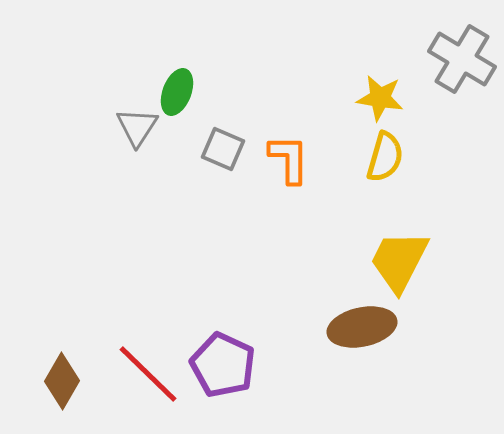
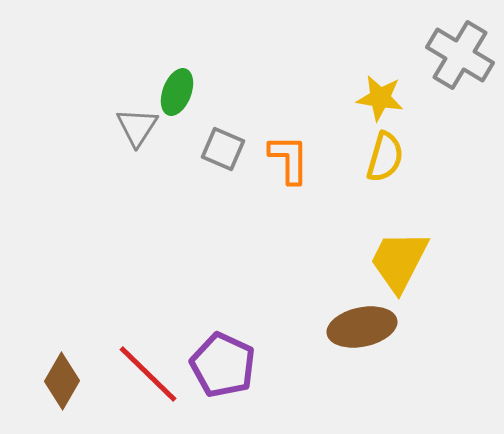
gray cross: moved 2 px left, 4 px up
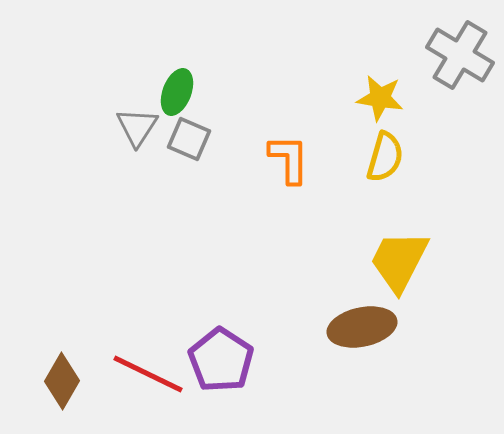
gray square: moved 34 px left, 10 px up
purple pentagon: moved 2 px left, 5 px up; rotated 8 degrees clockwise
red line: rotated 18 degrees counterclockwise
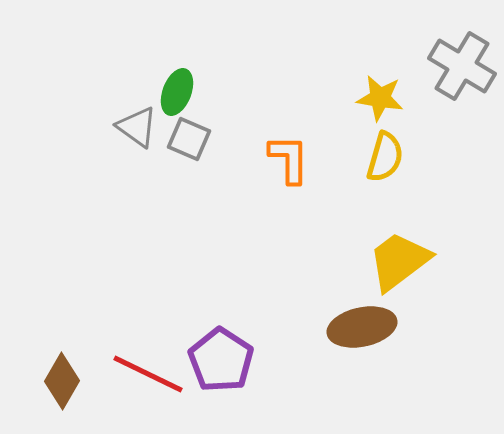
gray cross: moved 2 px right, 11 px down
gray triangle: rotated 27 degrees counterclockwise
yellow trapezoid: rotated 26 degrees clockwise
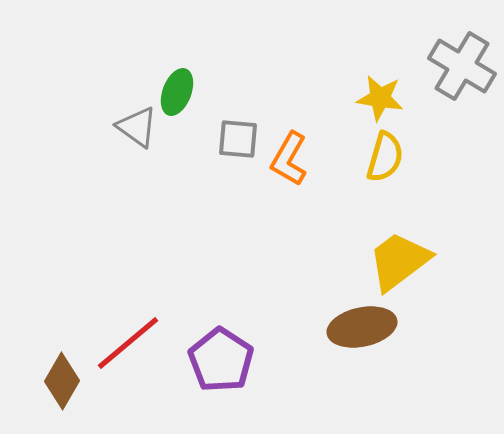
gray square: moved 49 px right; rotated 18 degrees counterclockwise
orange L-shape: rotated 150 degrees counterclockwise
red line: moved 20 px left, 31 px up; rotated 66 degrees counterclockwise
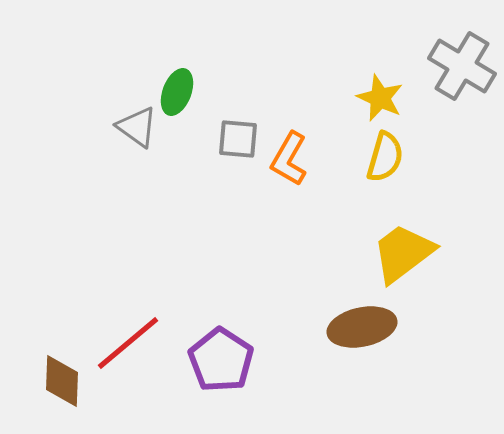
yellow star: rotated 15 degrees clockwise
yellow trapezoid: moved 4 px right, 8 px up
brown diamond: rotated 28 degrees counterclockwise
